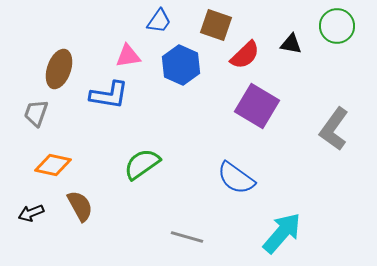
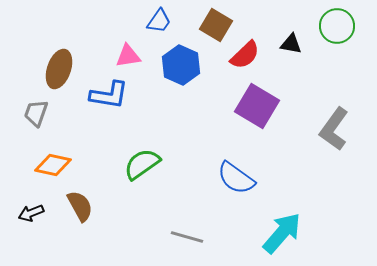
brown square: rotated 12 degrees clockwise
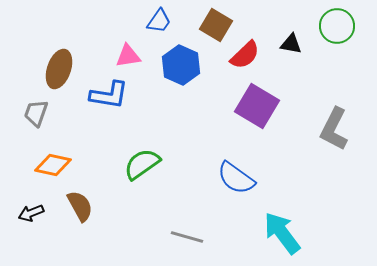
gray L-shape: rotated 9 degrees counterclockwise
cyan arrow: rotated 78 degrees counterclockwise
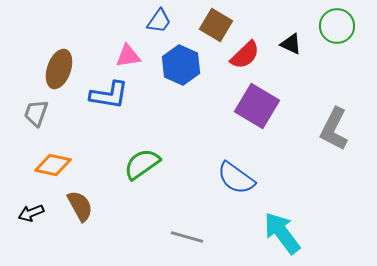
black triangle: rotated 15 degrees clockwise
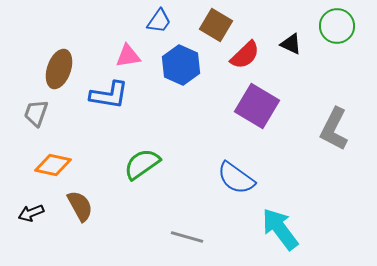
cyan arrow: moved 2 px left, 4 px up
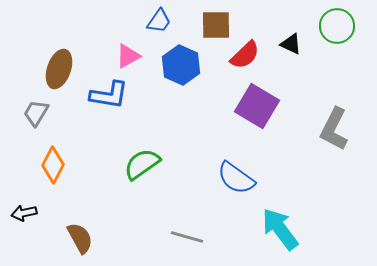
brown square: rotated 32 degrees counterclockwise
pink triangle: rotated 20 degrees counterclockwise
gray trapezoid: rotated 12 degrees clockwise
orange diamond: rotated 75 degrees counterclockwise
brown semicircle: moved 32 px down
black arrow: moved 7 px left; rotated 10 degrees clockwise
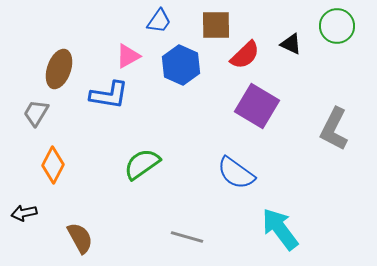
blue semicircle: moved 5 px up
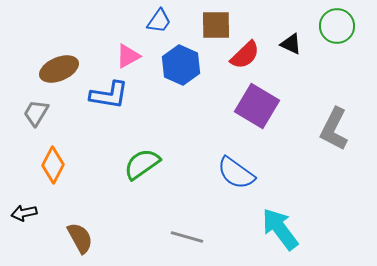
brown ellipse: rotated 48 degrees clockwise
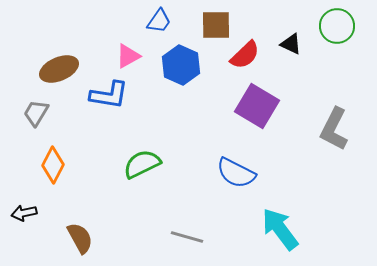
green semicircle: rotated 9 degrees clockwise
blue semicircle: rotated 9 degrees counterclockwise
